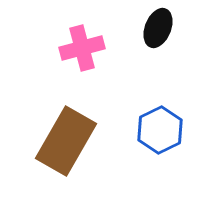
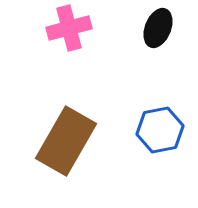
pink cross: moved 13 px left, 20 px up
blue hexagon: rotated 15 degrees clockwise
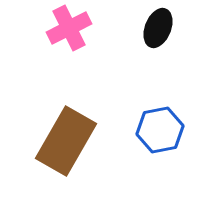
pink cross: rotated 12 degrees counterclockwise
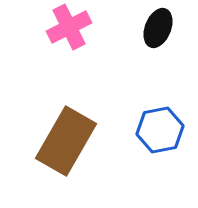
pink cross: moved 1 px up
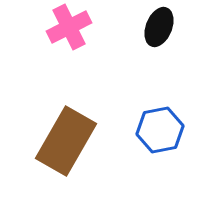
black ellipse: moved 1 px right, 1 px up
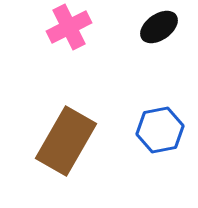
black ellipse: rotated 33 degrees clockwise
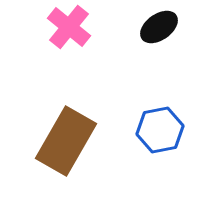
pink cross: rotated 24 degrees counterclockwise
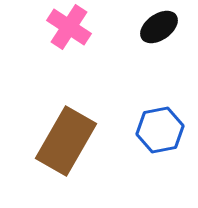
pink cross: rotated 6 degrees counterclockwise
